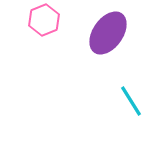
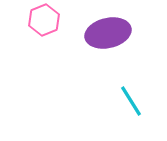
purple ellipse: rotated 42 degrees clockwise
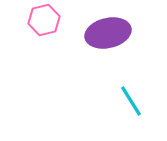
pink hexagon: rotated 8 degrees clockwise
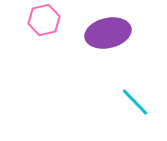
cyan line: moved 4 px right, 1 px down; rotated 12 degrees counterclockwise
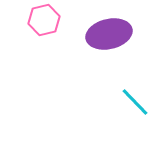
purple ellipse: moved 1 px right, 1 px down
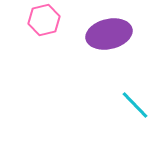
cyan line: moved 3 px down
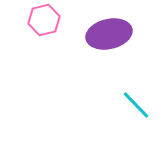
cyan line: moved 1 px right
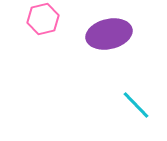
pink hexagon: moved 1 px left, 1 px up
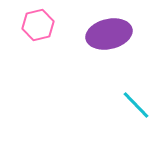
pink hexagon: moved 5 px left, 6 px down
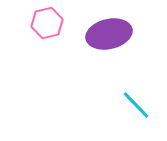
pink hexagon: moved 9 px right, 2 px up
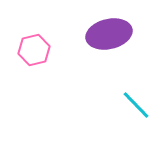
pink hexagon: moved 13 px left, 27 px down
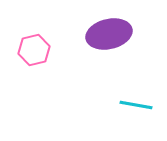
cyan line: rotated 36 degrees counterclockwise
